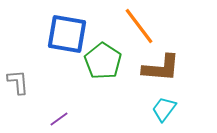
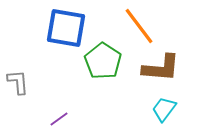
blue square: moved 1 px left, 6 px up
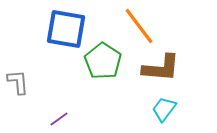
blue square: moved 1 px down
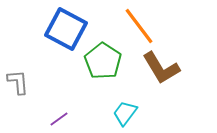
blue square: rotated 18 degrees clockwise
brown L-shape: rotated 54 degrees clockwise
cyan trapezoid: moved 39 px left, 4 px down
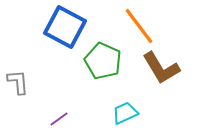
blue square: moved 1 px left, 2 px up
green pentagon: rotated 9 degrees counterclockwise
cyan trapezoid: rotated 28 degrees clockwise
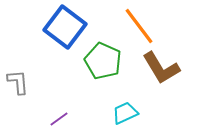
blue square: rotated 9 degrees clockwise
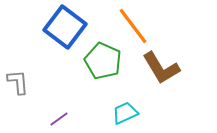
orange line: moved 6 px left
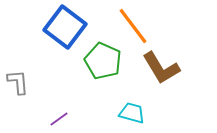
cyan trapezoid: moved 7 px right; rotated 40 degrees clockwise
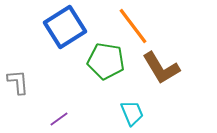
blue square: rotated 21 degrees clockwise
green pentagon: moved 3 px right; rotated 15 degrees counterclockwise
cyan trapezoid: rotated 52 degrees clockwise
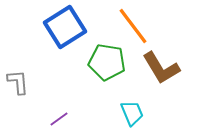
green pentagon: moved 1 px right, 1 px down
